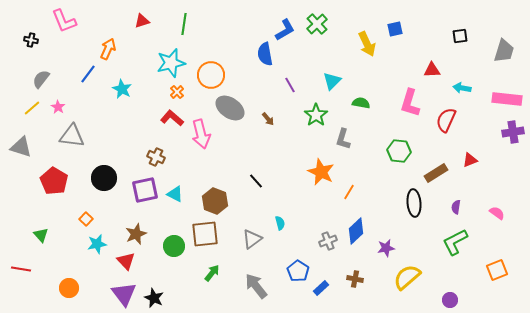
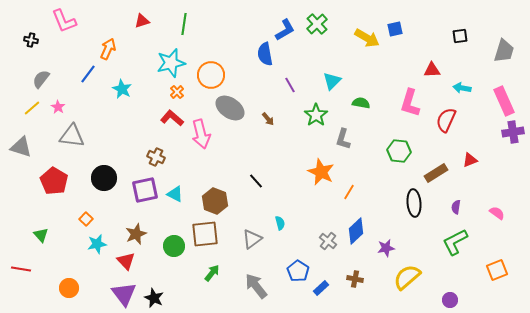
yellow arrow at (367, 44): moved 6 px up; rotated 35 degrees counterclockwise
pink rectangle at (507, 99): moved 3 px left, 2 px down; rotated 60 degrees clockwise
gray cross at (328, 241): rotated 30 degrees counterclockwise
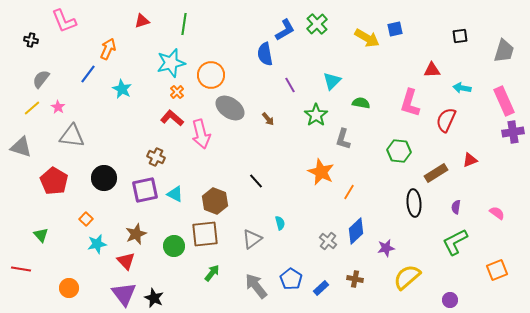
blue pentagon at (298, 271): moved 7 px left, 8 px down
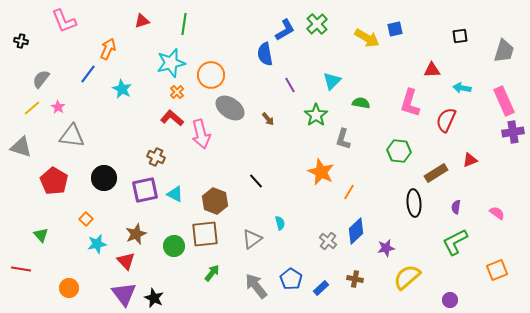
black cross at (31, 40): moved 10 px left, 1 px down
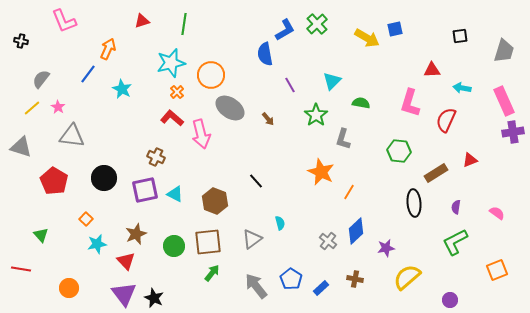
brown square at (205, 234): moved 3 px right, 8 px down
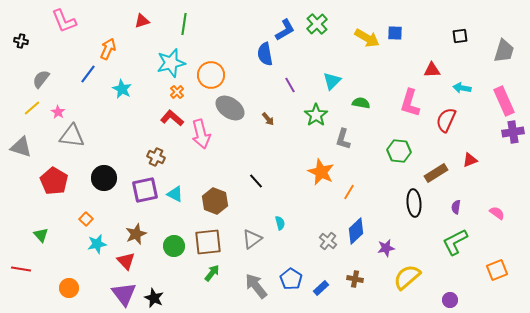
blue square at (395, 29): moved 4 px down; rotated 14 degrees clockwise
pink star at (58, 107): moved 5 px down
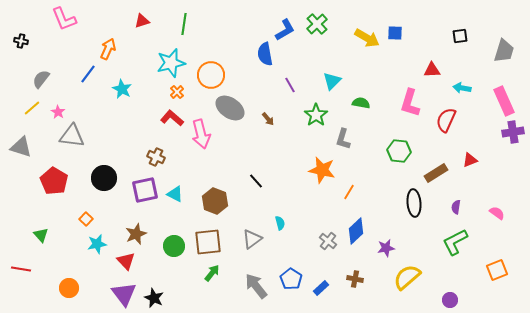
pink L-shape at (64, 21): moved 2 px up
orange star at (321, 172): moved 1 px right, 2 px up; rotated 12 degrees counterclockwise
